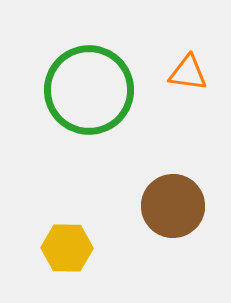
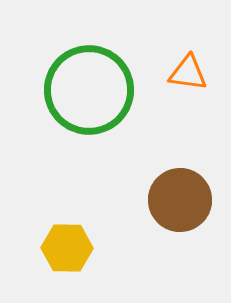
brown circle: moved 7 px right, 6 px up
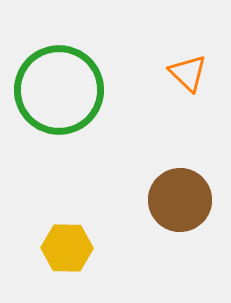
orange triangle: rotated 36 degrees clockwise
green circle: moved 30 px left
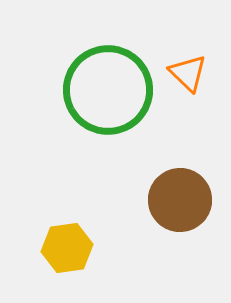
green circle: moved 49 px right
yellow hexagon: rotated 9 degrees counterclockwise
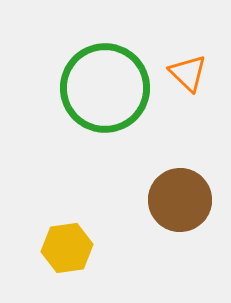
green circle: moved 3 px left, 2 px up
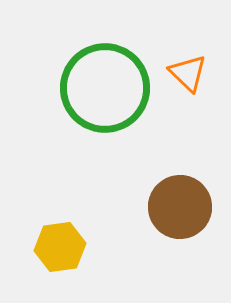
brown circle: moved 7 px down
yellow hexagon: moved 7 px left, 1 px up
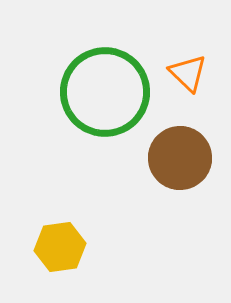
green circle: moved 4 px down
brown circle: moved 49 px up
